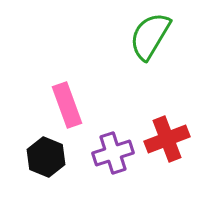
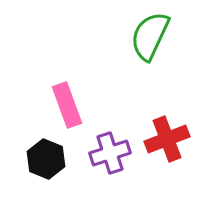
green semicircle: rotated 6 degrees counterclockwise
purple cross: moved 3 px left
black hexagon: moved 2 px down
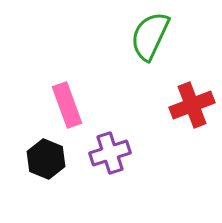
red cross: moved 25 px right, 34 px up
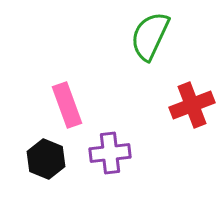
purple cross: rotated 12 degrees clockwise
